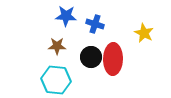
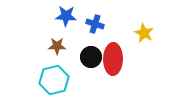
cyan hexagon: moved 2 px left; rotated 20 degrees counterclockwise
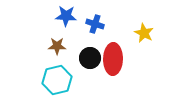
black circle: moved 1 px left, 1 px down
cyan hexagon: moved 3 px right
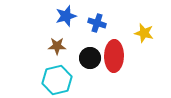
blue star: rotated 20 degrees counterclockwise
blue cross: moved 2 px right, 1 px up
yellow star: rotated 12 degrees counterclockwise
red ellipse: moved 1 px right, 3 px up
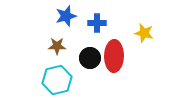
blue cross: rotated 18 degrees counterclockwise
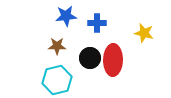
blue star: rotated 10 degrees clockwise
red ellipse: moved 1 px left, 4 px down
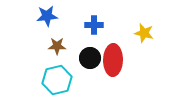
blue star: moved 19 px left
blue cross: moved 3 px left, 2 px down
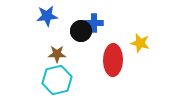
blue cross: moved 2 px up
yellow star: moved 4 px left, 10 px down
brown star: moved 8 px down
black circle: moved 9 px left, 27 px up
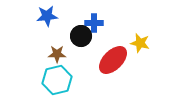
black circle: moved 5 px down
red ellipse: rotated 44 degrees clockwise
